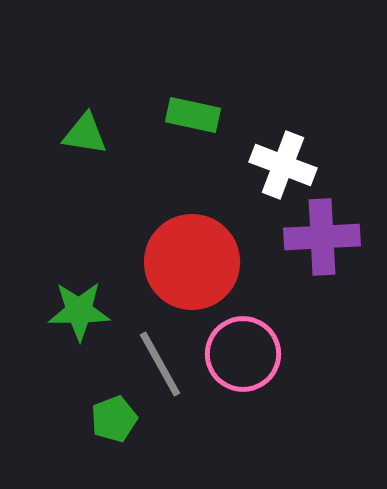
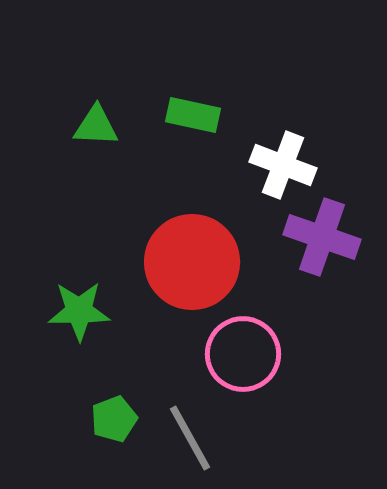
green triangle: moved 11 px right, 8 px up; rotated 6 degrees counterclockwise
purple cross: rotated 22 degrees clockwise
gray line: moved 30 px right, 74 px down
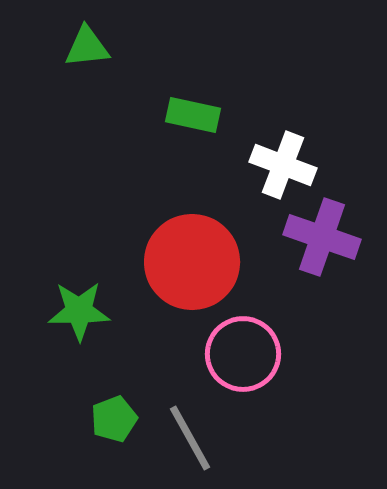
green triangle: moved 9 px left, 79 px up; rotated 9 degrees counterclockwise
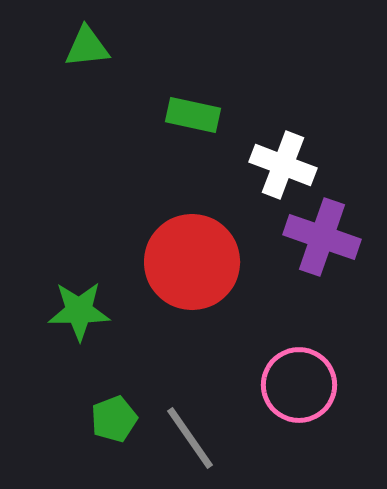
pink circle: moved 56 px right, 31 px down
gray line: rotated 6 degrees counterclockwise
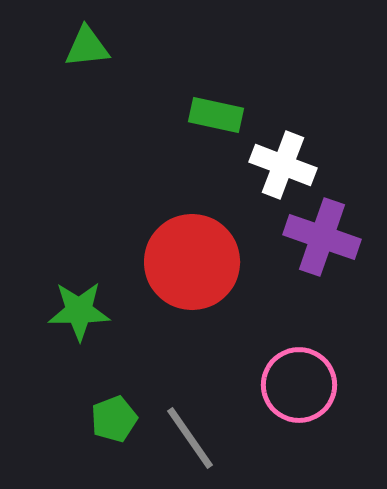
green rectangle: moved 23 px right
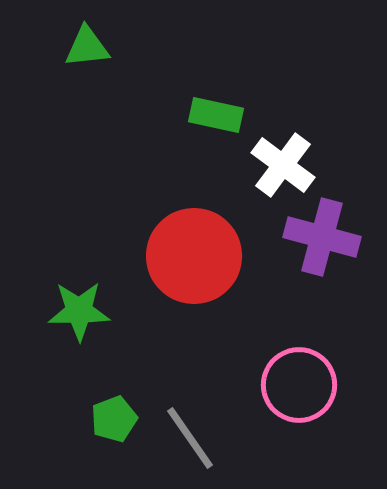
white cross: rotated 16 degrees clockwise
purple cross: rotated 4 degrees counterclockwise
red circle: moved 2 px right, 6 px up
